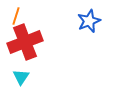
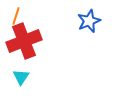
red cross: moved 1 px left, 1 px up
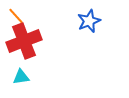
orange line: rotated 60 degrees counterclockwise
cyan triangle: rotated 48 degrees clockwise
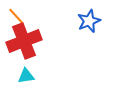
cyan triangle: moved 5 px right, 1 px up
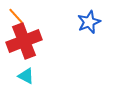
blue star: moved 1 px down
cyan triangle: rotated 36 degrees clockwise
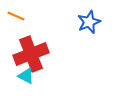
orange line: rotated 24 degrees counterclockwise
red cross: moved 7 px right, 13 px down
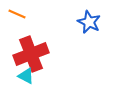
orange line: moved 1 px right, 2 px up
blue star: rotated 25 degrees counterclockwise
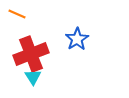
blue star: moved 12 px left, 17 px down; rotated 15 degrees clockwise
cyan triangle: moved 7 px right, 1 px down; rotated 30 degrees clockwise
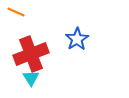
orange line: moved 1 px left, 2 px up
cyan triangle: moved 2 px left, 1 px down
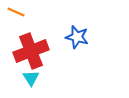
blue star: moved 2 px up; rotated 25 degrees counterclockwise
red cross: moved 3 px up
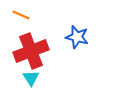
orange line: moved 5 px right, 3 px down
